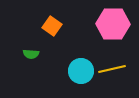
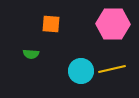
orange square: moved 1 px left, 2 px up; rotated 30 degrees counterclockwise
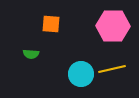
pink hexagon: moved 2 px down
cyan circle: moved 3 px down
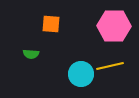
pink hexagon: moved 1 px right
yellow line: moved 2 px left, 3 px up
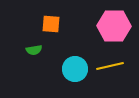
green semicircle: moved 3 px right, 4 px up; rotated 14 degrees counterclockwise
cyan circle: moved 6 px left, 5 px up
